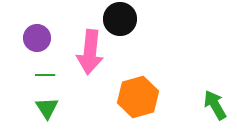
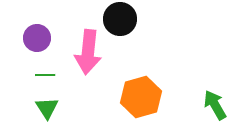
pink arrow: moved 2 px left
orange hexagon: moved 3 px right
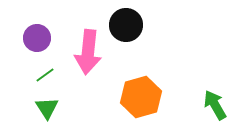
black circle: moved 6 px right, 6 px down
green line: rotated 36 degrees counterclockwise
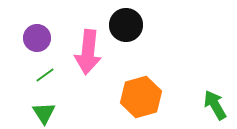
green triangle: moved 3 px left, 5 px down
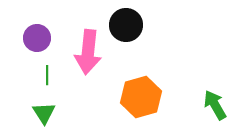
green line: moved 2 px right; rotated 54 degrees counterclockwise
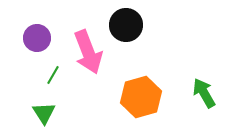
pink arrow: rotated 27 degrees counterclockwise
green line: moved 6 px right; rotated 30 degrees clockwise
green arrow: moved 11 px left, 12 px up
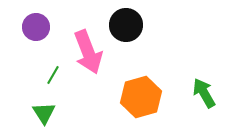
purple circle: moved 1 px left, 11 px up
